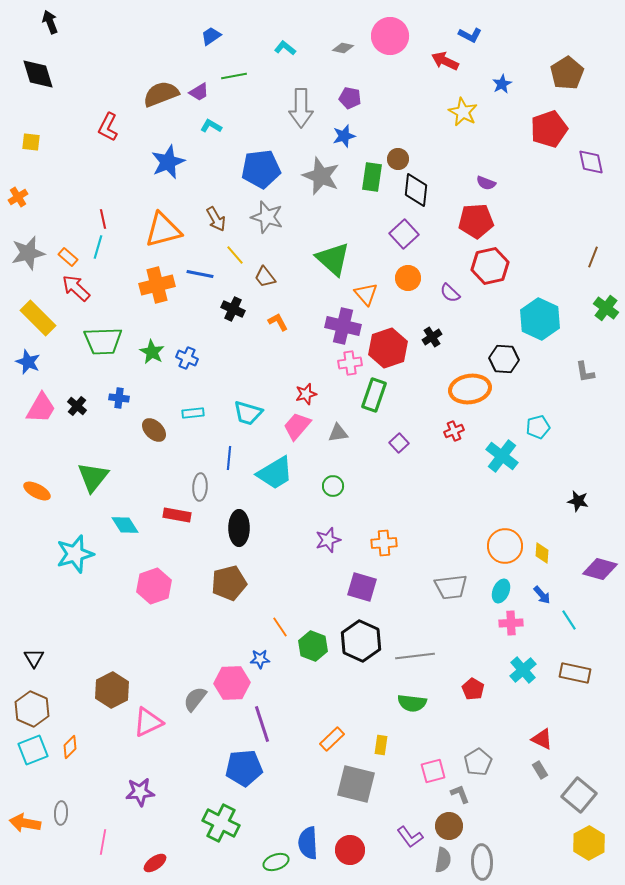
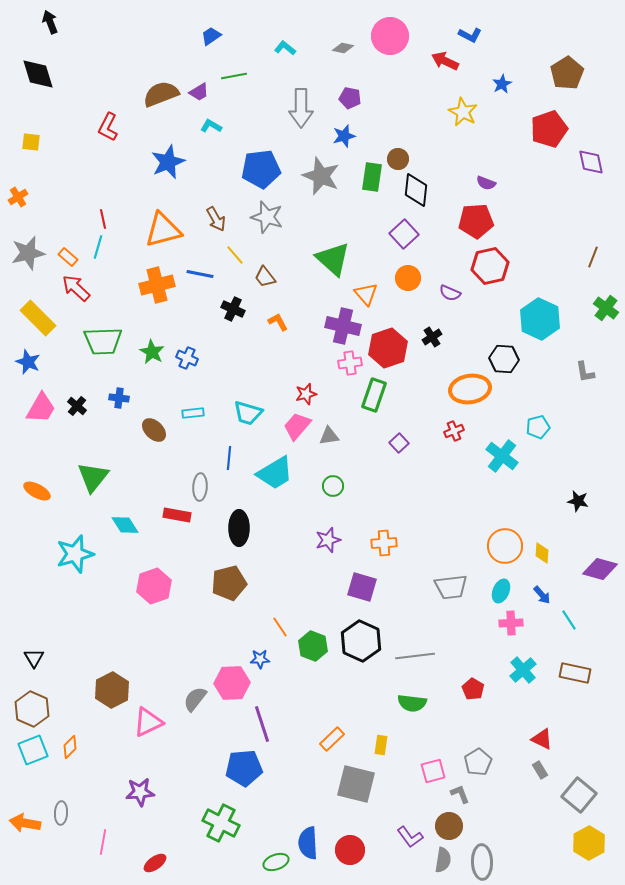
purple semicircle at (450, 293): rotated 20 degrees counterclockwise
gray triangle at (338, 433): moved 9 px left, 3 px down
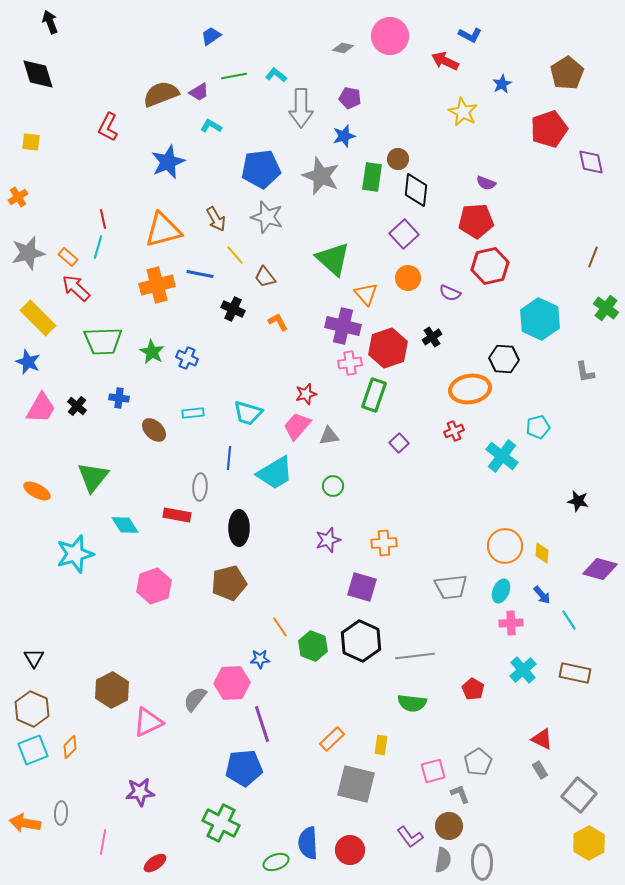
cyan L-shape at (285, 48): moved 9 px left, 27 px down
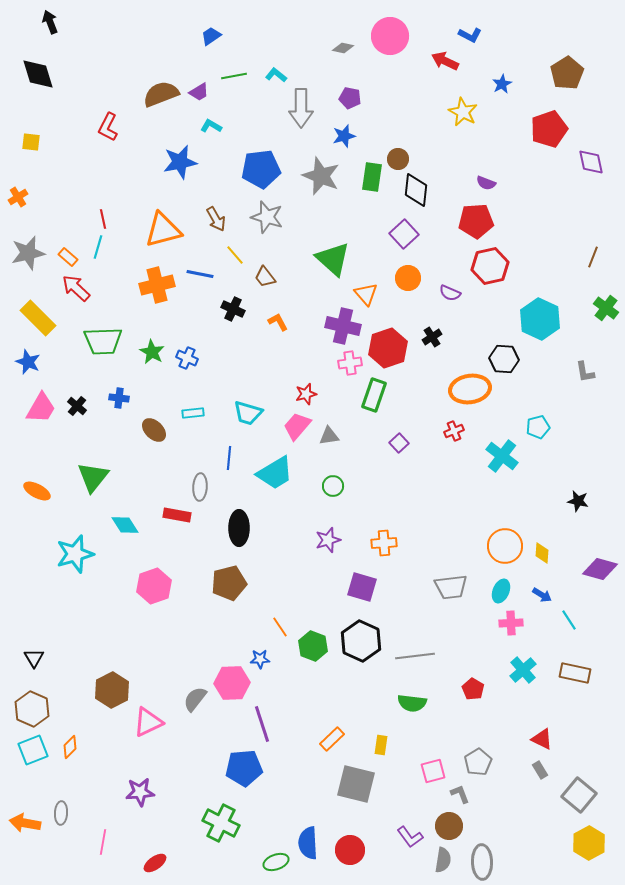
blue star at (168, 162): moved 12 px right; rotated 12 degrees clockwise
blue arrow at (542, 595): rotated 18 degrees counterclockwise
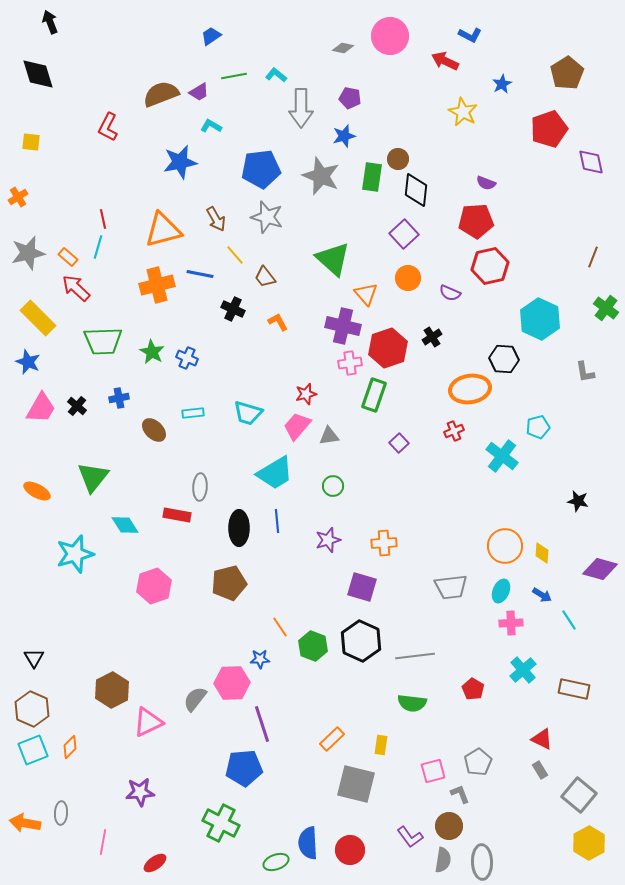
blue cross at (119, 398): rotated 18 degrees counterclockwise
blue line at (229, 458): moved 48 px right, 63 px down; rotated 10 degrees counterclockwise
brown rectangle at (575, 673): moved 1 px left, 16 px down
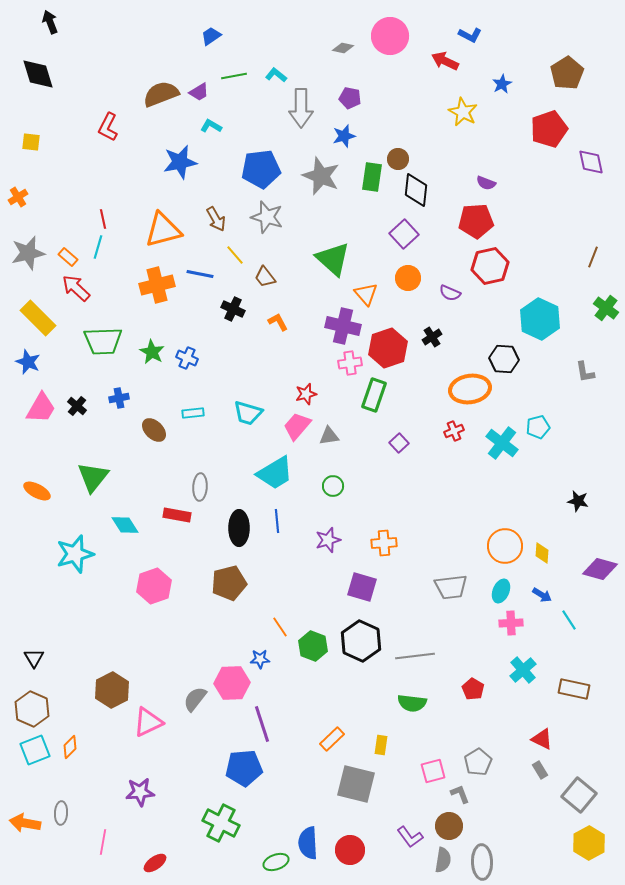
cyan cross at (502, 456): moved 13 px up
cyan square at (33, 750): moved 2 px right
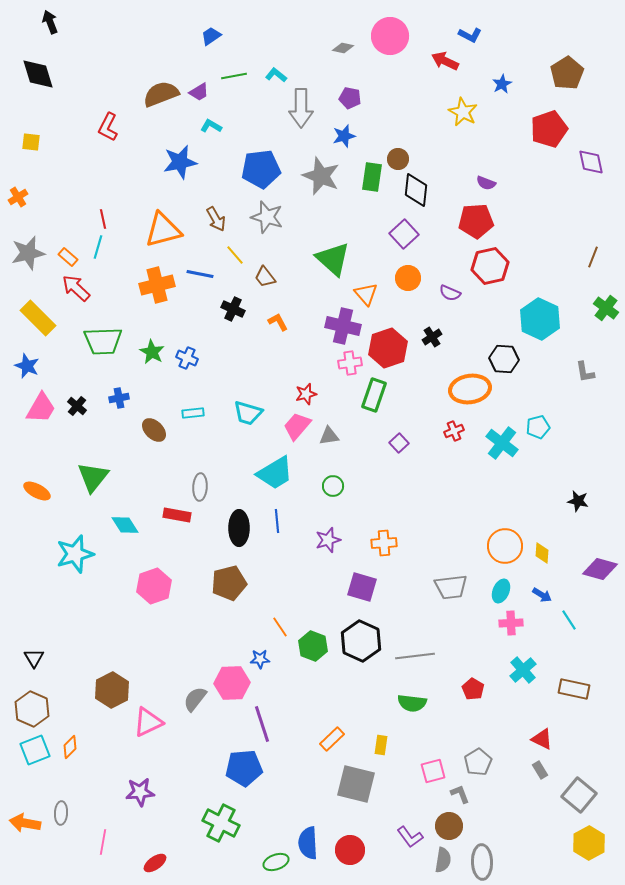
blue star at (28, 362): moved 1 px left, 4 px down
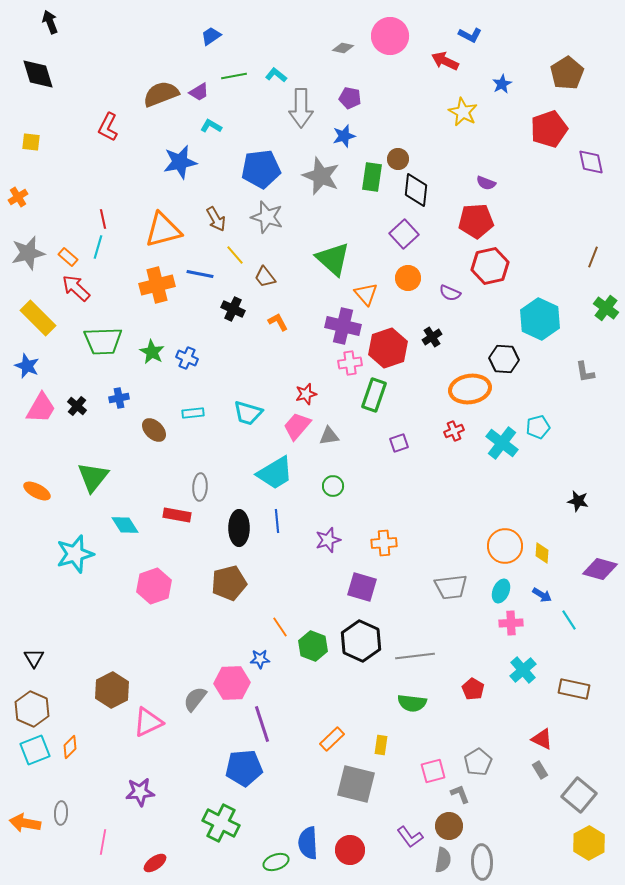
purple square at (399, 443): rotated 24 degrees clockwise
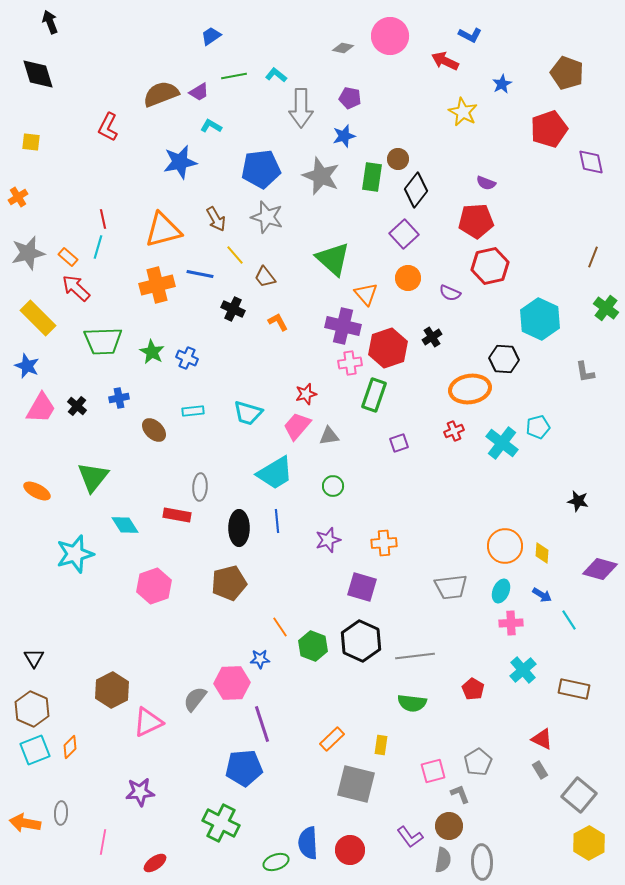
brown pentagon at (567, 73): rotated 20 degrees counterclockwise
black diamond at (416, 190): rotated 32 degrees clockwise
cyan rectangle at (193, 413): moved 2 px up
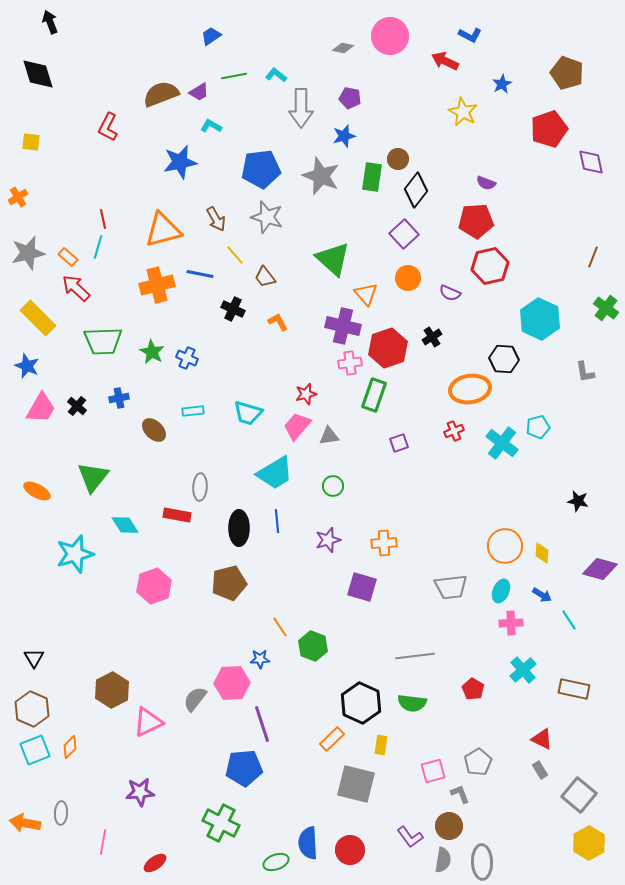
black hexagon at (361, 641): moved 62 px down
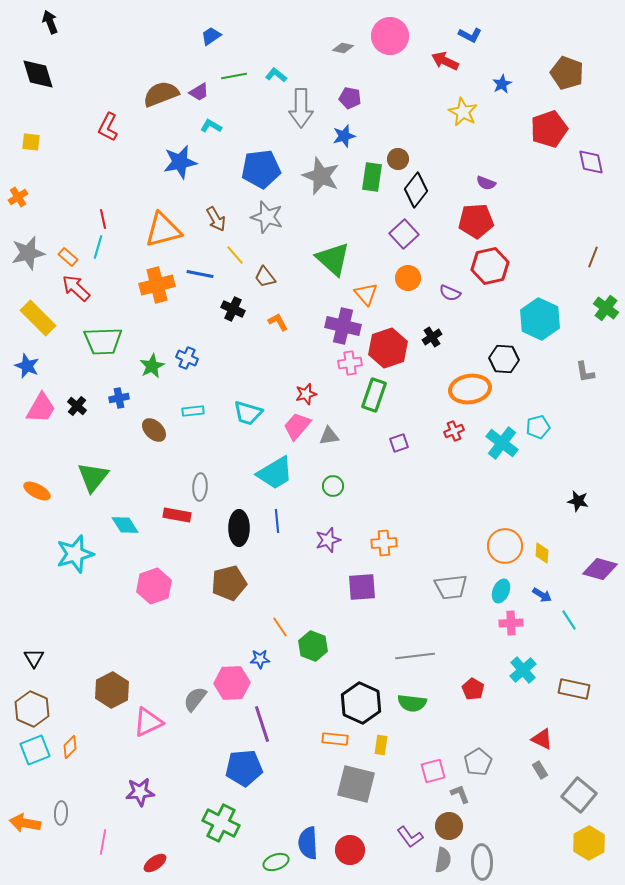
green star at (152, 352): moved 14 px down; rotated 15 degrees clockwise
purple square at (362, 587): rotated 20 degrees counterclockwise
orange rectangle at (332, 739): moved 3 px right; rotated 50 degrees clockwise
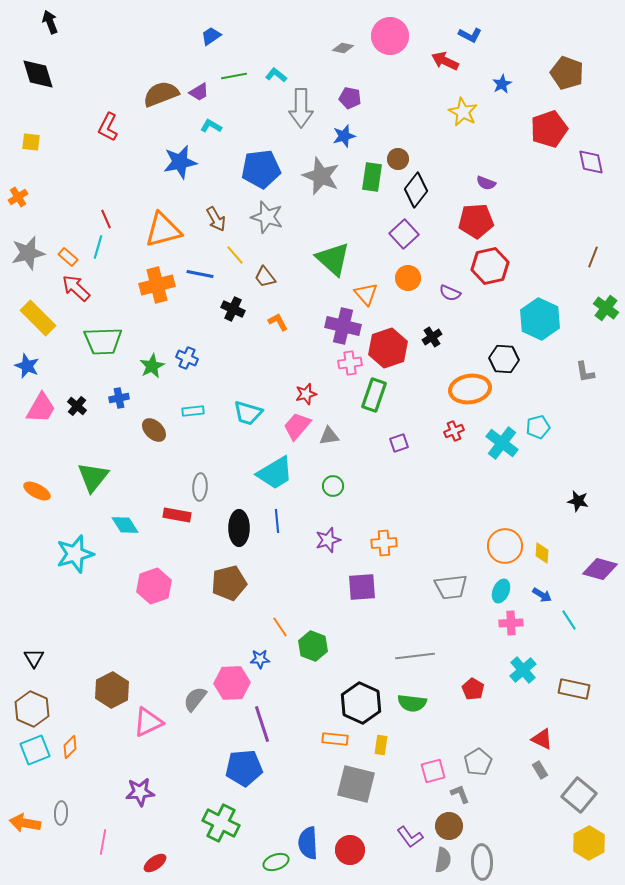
red line at (103, 219): moved 3 px right; rotated 12 degrees counterclockwise
